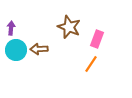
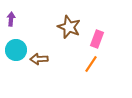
purple arrow: moved 9 px up
brown arrow: moved 10 px down
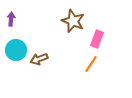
brown star: moved 4 px right, 6 px up
brown arrow: rotated 18 degrees counterclockwise
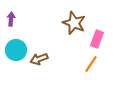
brown star: moved 1 px right, 2 px down
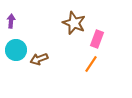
purple arrow: moved 2 px down
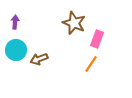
purple arrow: moved 4 px right, 1 px down
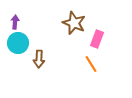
cyan circle: moved 2 px right, 7 px up
brown arrow: rotated 66 degrees counterclockwise
orange line: rotated 66 degrees counterclockwise
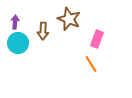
brown star: moved 5 px left, 4 px up
brown arrow: moved 4 px right, 28 px up
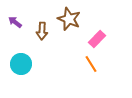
purple arrow: rotated 56 degrees counterclockwise
brown arrow: moved 1 px left
pink rectangle: rotated 24 degrees clockwise
cyan circle: moved 3 px right, 21 px down
